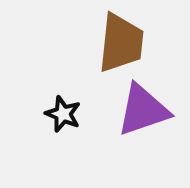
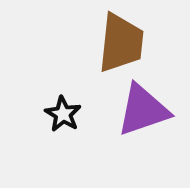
black star: rotated 9 degrees clockwise
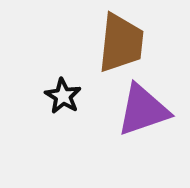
black star: moved 18 px up
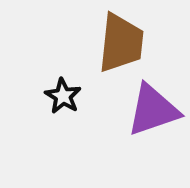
purple triangle: moved 10 px right
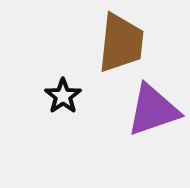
black star: rotated 6 degrees clockwise
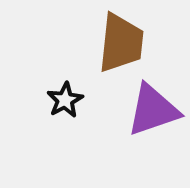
black star: moved 2 px right, 4 px down; rotated 6 degrees clockwise
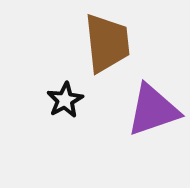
brown trapezoid: moved 14 px left; rotated 12 degrees counterclockwise
